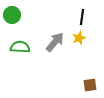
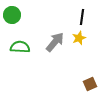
brown square: moved 1 px up; rotated 16 degrees counterclockwise
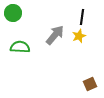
green circle: moved 1 px right, 2 px up
yellow star: moved 2 px up
gray arrow: moved 7 px up
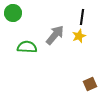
green semicircle: moved 7 px right
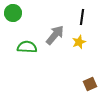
yellow star: moved 6 px down
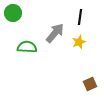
black line: moved 2 px left
gray arrow: moved 2 px up
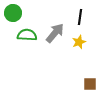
green semicircle: moved 12 px up
brown square: rotated 24 degrees clockwise
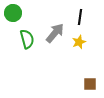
green semicircle: moved 4 px down; rotated 72 degrees clockwise
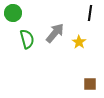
black line: moved 10 px right, 4 px up
yellow star: rotated 16 degrees counterclockwise
